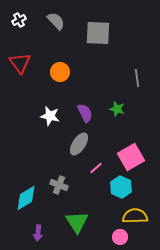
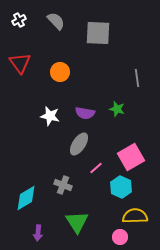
purple semicircle: rotated 126 degrees clockwise
gray cross: moved 4 px right
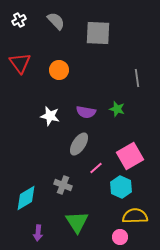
orange circle: moved 1 px left, 2 px up
purple semicircle: moved 1 px right, 1 px up
pink square: moved 1 px left, 1 px up
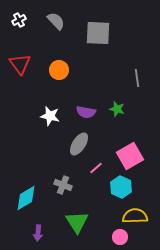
red triangle: moved 1 px down
